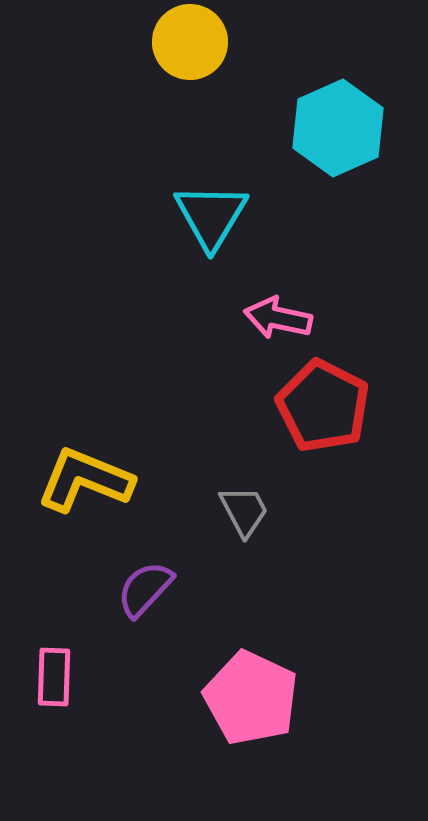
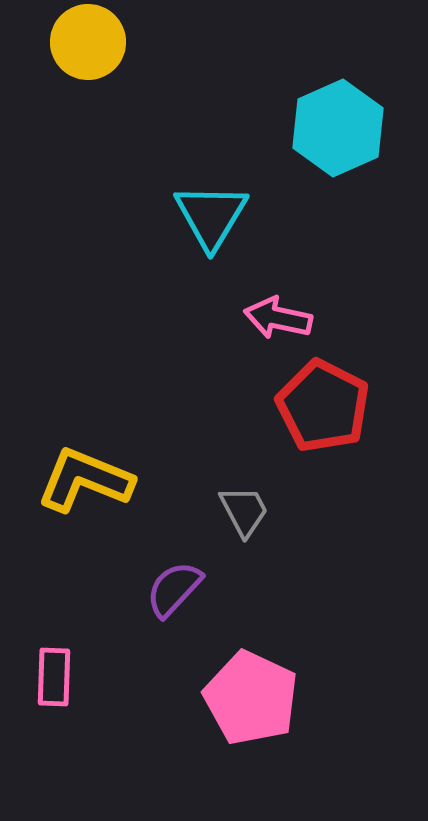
yellow circle: moved 102 px left
purple semicircle: moved 29 px right
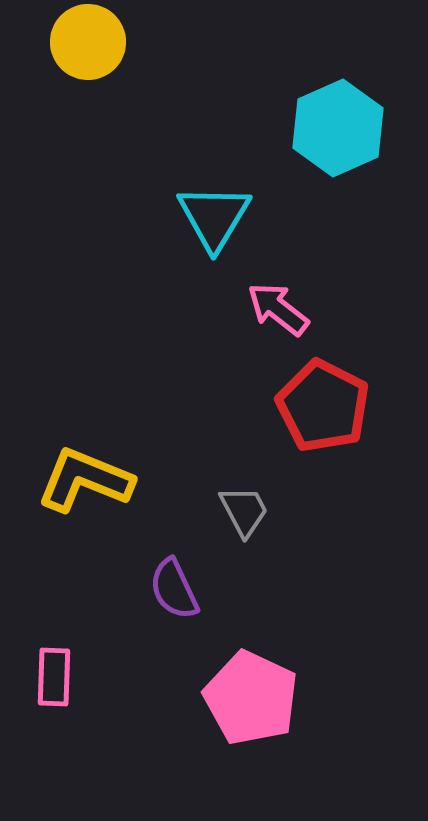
cyan triangle: moved 3 px right, 1 px down
pink arrow: moved 9 px up; rotated 26 degrees clockwise
purple semicircle: rotated 68 degrees counterclockwise
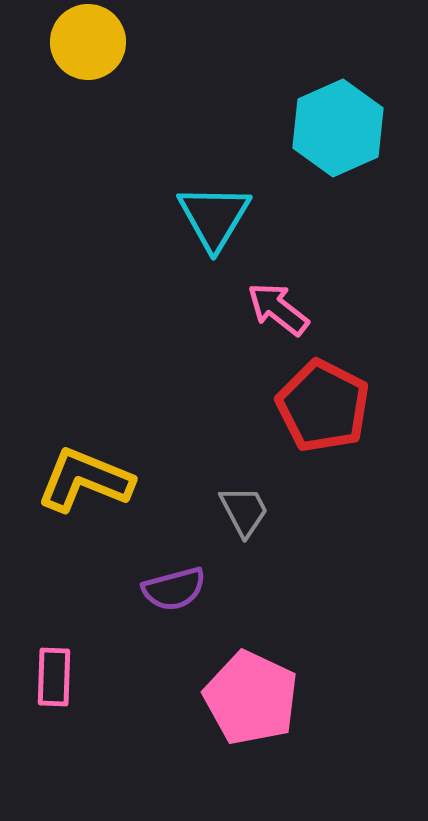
purple semicircle: rotated 80 degrees counterclockwise
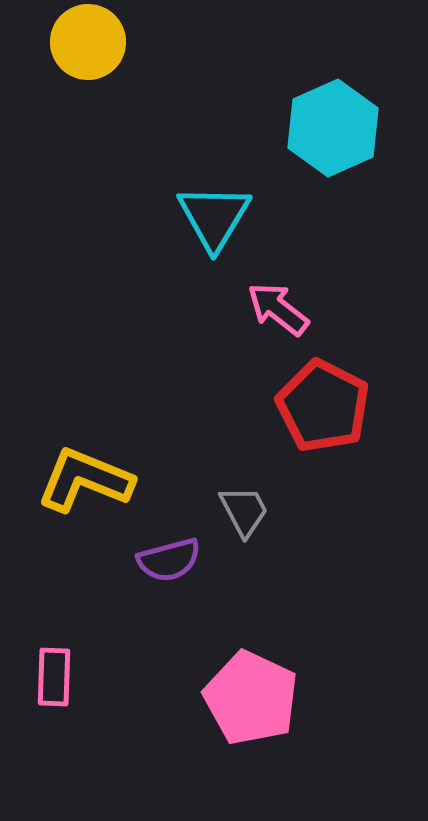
cyan hexagon: moved 5 px left
purple semicircle: moved 5 px left, 29 px up
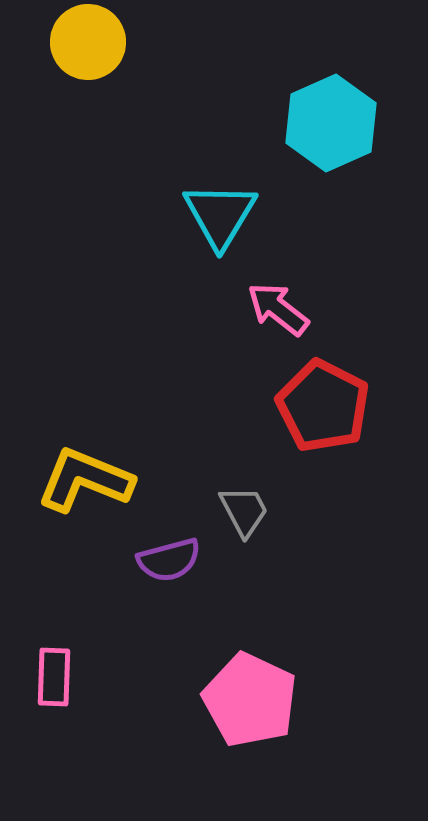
cyan hexagon: moved 2 px left, 5 px up
cyan triangle: moved 6 px right, 2 px up
pink pentagon: moved 1 px left, 2 px down
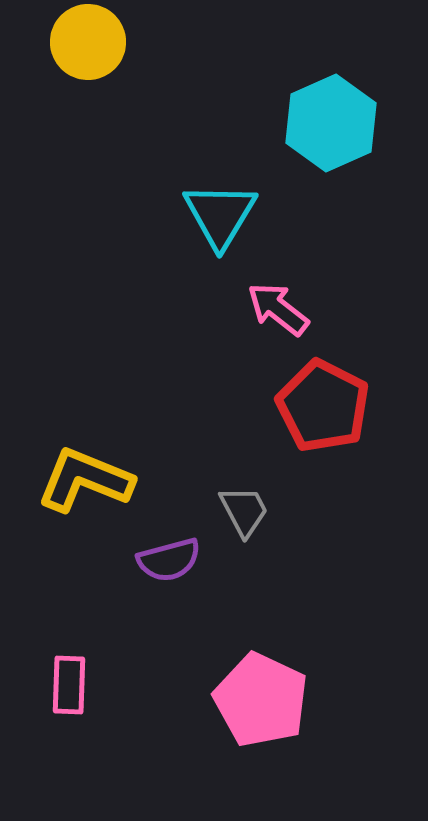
pink rectangle: moved 15 px right, 8 px down
pink pentagon: moved 11 px right
